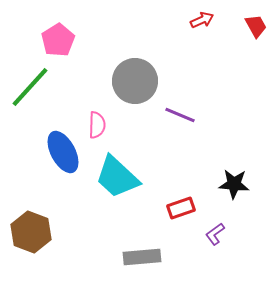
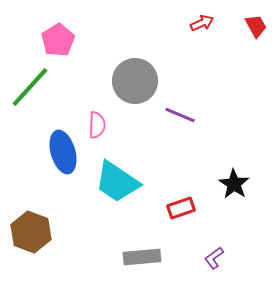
red arrow: moved 3 px down
blue ellipse: rotated 12 degrees clockwise
cyan trapezoid: moved 5 px down; rotated 9 degrees counterclockwise
black star: rotated 28 degrees clockwise
purple L-shape: moved 1 px left, 24 px down
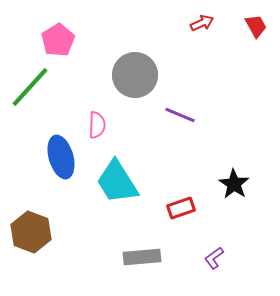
gray circle: moved 6 px up
blue ellipse: moved 2 px left, 5 px down
cyan trapezoid: rotated 24 degrees clockwise
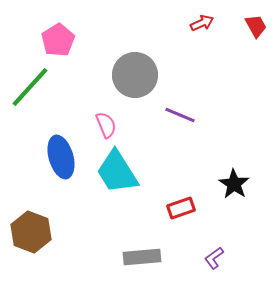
pink semicircle: moved 9 px right; rotated 24 degrees counterclockwise
cyan trapezoid: moved 10 px up
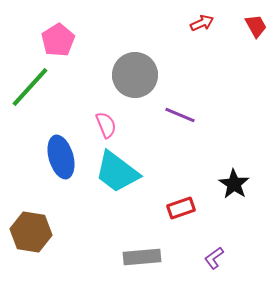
cyan trapezoid: rotated 21 degrees counterclockwise
brown hexagon: rotated 12 degrees counterclockwise
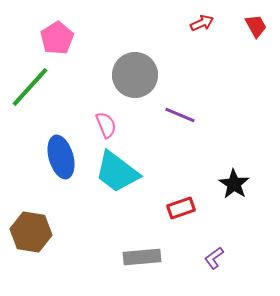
pink pentagon: moved 1 px left, 2 px up
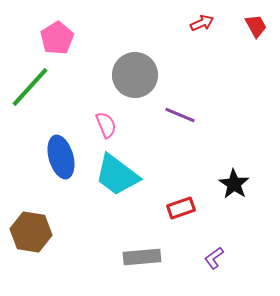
cyan trapezoid: moved 3 px down
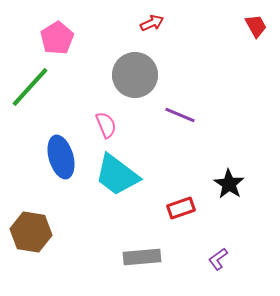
red arrow: moved 50 px left
black star: moved 5 px left
purple L-shape: moved 4 px right, 1 px down
